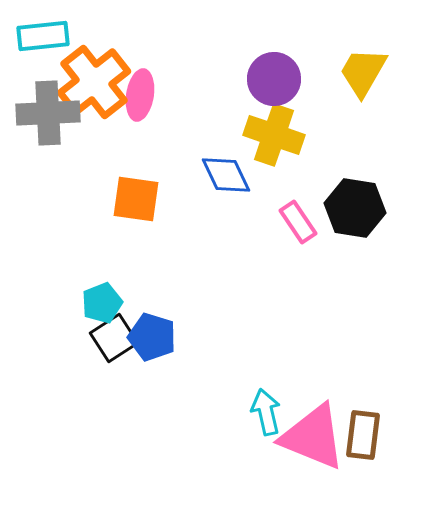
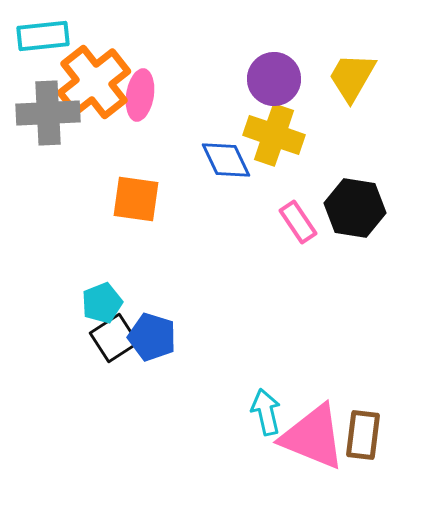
yellow trapezoid: moved 11 px left, 5 px down
blue diamond: moved 15 px up
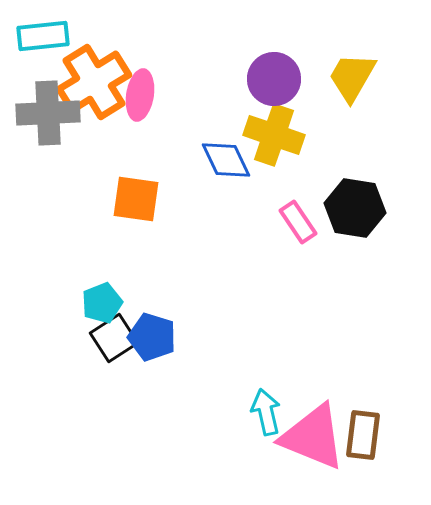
orange cross: rotated 6 degrees clockwise
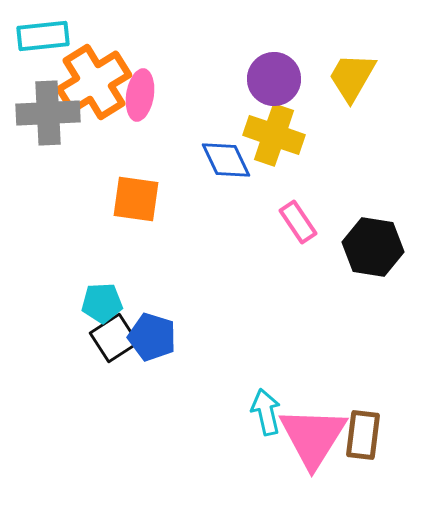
black hexagon: moved 18 px right, 39 px down
cyan pentagon: rotated 18 degrees clockwise
pink triangle: rotated 40 degrees clockwise
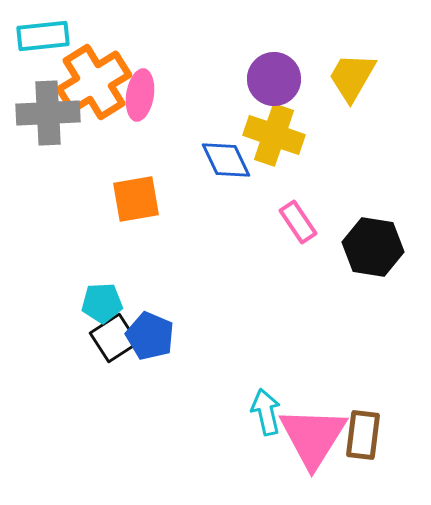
orange square: rotated 18 degrees counterclockwise
blue pentagon: moved 2 px left, 1 px up; rotated 6 degrees clockwise
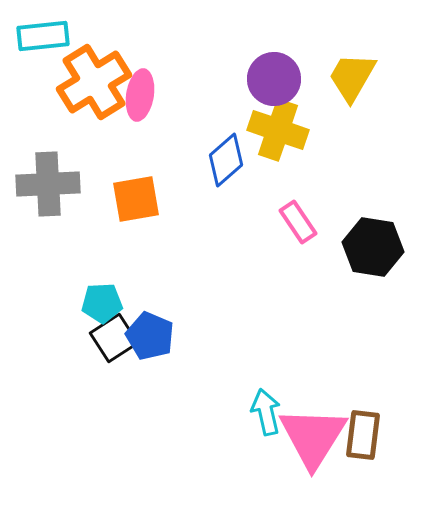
gray cross: moved 71 px down
yellow cross: moved 4 px right, 5 px up
blue diamond: rotated 74 degrees clockwise
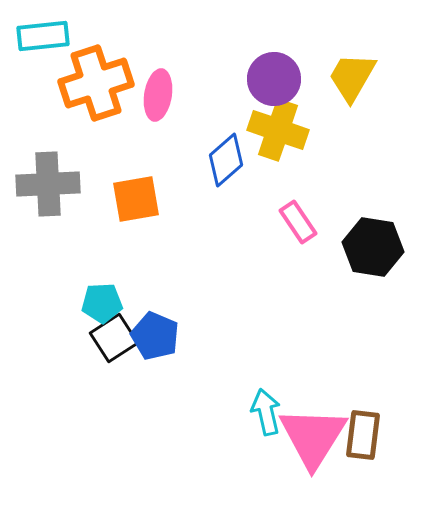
orange cross: moved 2 px right, 1 px down; rotated 14 degrees clockwise
pink ellipse: moved 18 px right
blue pentagon: moved 5 px right
